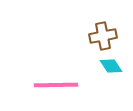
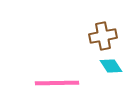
pink line: moved 1 px right, 2 px up
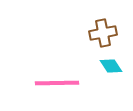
brown cross: moved 3 px up
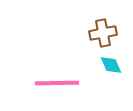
cyan diamond: moved 1 px up; rotated 10 degrees clockwise
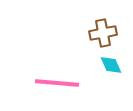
pink line: rotated 6 degrees clockwise
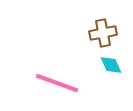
pink line: rotated 15 degrees clockwise
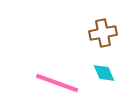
cyan diamond: moved 7 px left, 8 px down
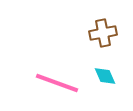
cyan diamond: moved 1 px right, 3 px down
